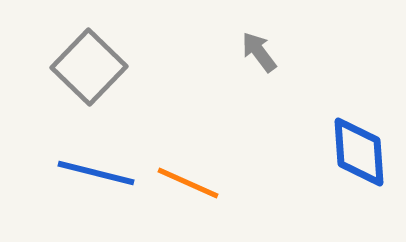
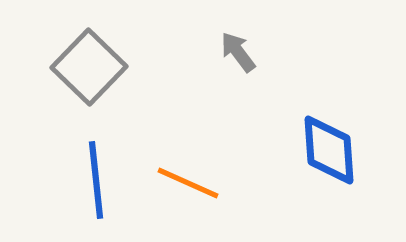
gray arrow: moved 21 px left
blue diamond: moved 30 px left, 2 px up
blue line: moved 7 px down; rotated 70 degrees clockwise
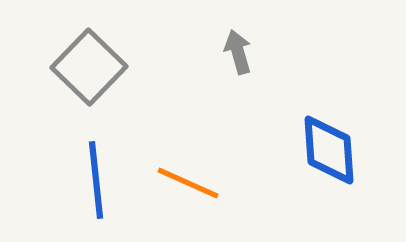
gray arrow: rotated 21 degrees clockwise
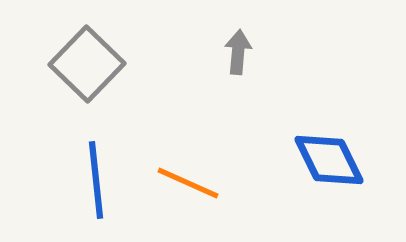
gray arrow: rotated 21 degrees clockwise
gray square: moved 2 px left, 3 px up
blue diamond: moved 10 px down; rotated 22 degrees counterclockwise
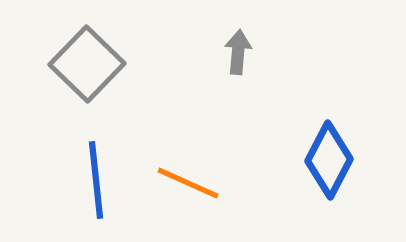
blue diamond: rotated 54 degrees clockwise
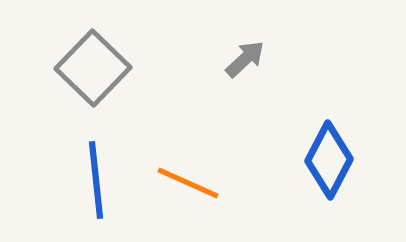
gray arrow: moved 7 px right, 7 px down; rotated 42 degrees clockwise
gray square: moved 6 px right, 4 px down
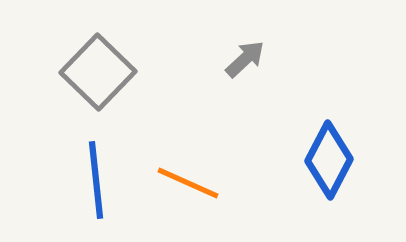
gray square: moved 5 px right, 4 px down
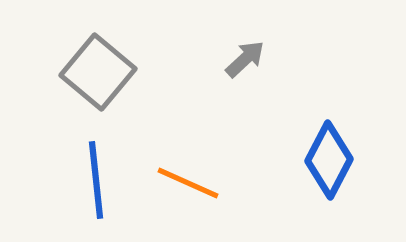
gray square: rotated 4 degrees counterclockwise
